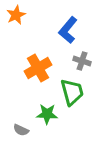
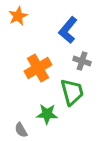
orange star: moved 2 px right, 1 px down
gray semicircle: rotated 35 degrees clockwise
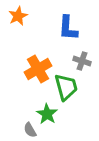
blue L-shape: moved 2 px up; rotated 36 degrees counterclockwise
orange cross: moved 1 px down
green trapezoid: moved 6 px left, 5 px up
green star: rotated 30 degrees clockwise
gray semicircle: moved 9 px right
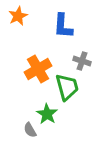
blue L-shape: moved 5 px left, 2 px up
green trapezoid: moved 1 px right
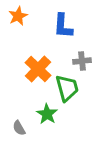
gray cross: rotated 24 degrees counterclockwise
orange cross: rotated 16 degrees counterclockwise
green trapezoid: moved 1 px down
gray semicircle: moved 11 px left, 2 px up
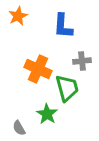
orange cross: rotated 20 degrees counterclockwise
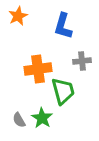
blue L-shape: rotated 12 degrees clockwise
orange cross: rotated 32 degrees counterclockwise
green trapezoid: moved 4 px left, 3 px down
green star: moved 5 px left, 4 px down
gray semicircle: moved 8 px up
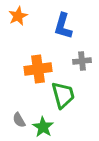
green trapezoid: moved 4 px down
green star: moved 1 px right, 9 px down
